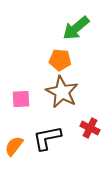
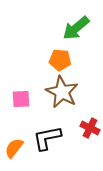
orange semicircle: moved 2 px down
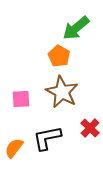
orange pentagon: moved 1 px left, 4 px up; rotated 25 degrees clockwise
red cross: rotated 18 degrees clockwise
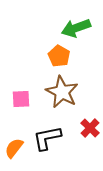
green arrow: rotated 20 degrees clockwise
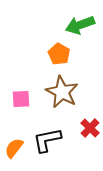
green arrow: moved 4 px right, 3 px up
orange pentagon: moved 2 px up
black L-shape: moved 2 px down
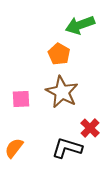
black L-shape: moved 20 px right, 8 px down; rotated 28 degrees clockwise
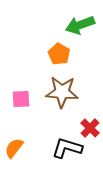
brown star: rotated 24 degrees counterclockwise
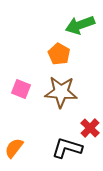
brown star: moved 1 px left
pink square: moved 10 px up; rotated 24 degrees clockwise
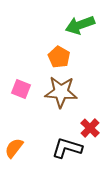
orange pentagon: moved 3 px down
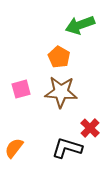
pink square: rotated 36 degrees counterclockwise
